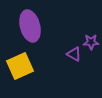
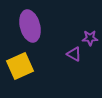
purple star: moved 1 px left, 4 px up
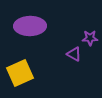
purple ellipse: rotated 76 degrees counterclockwise
yellow square: moved 7 px down
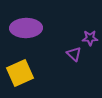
purple ellipse: moved 4 px left, 2 px down
purple triangle: rotated 14 degrees clockwise
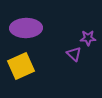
purple star: moved 2 px left
yellow square: moved 1 px right, 7 px up
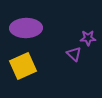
yellow square: moved 2 px right
